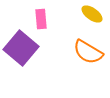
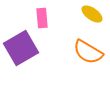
pink rectangle: moved 1 px right, 1 px up
purple square: rotated 20 degrees clockwise
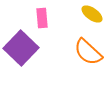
purple square: rotated 16 degrees counterclockwise
orange semicircle: rotated 12 degrees clockwise
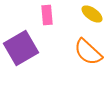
pink rectangle: moved 5 px right, 3 px up
purple square: rotated 16 degrees clockwise
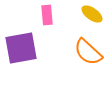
purple square: rotated 20 degrees clockwise
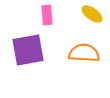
purple square: moved 7 px right, 2 px down
orange semicircle: moved 4 px left, 1 px down; rotated 140 degrees clockwise
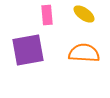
yellow ellipse: moved 8 px left
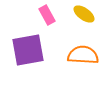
pink rectangle: rotated 24 degrees counterclockwise
orange semicircle: moved 1 px left, 2 px down
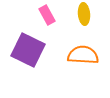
yellow ellipse: rotated 50 degrees clockwise
purple square: rotated 36 degrees clockwise
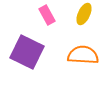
yellow ellipse: rotated 30 degrees clockwise
purple square: moved 1 px left, 2 px down
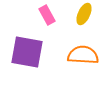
purple square: rotated 16 degrees counterclockwise
